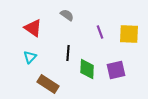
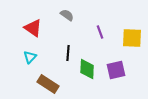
yellow square: moved 3 px right, 4 px down
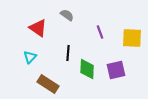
red triangle: moved 5 px right
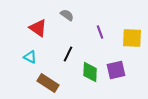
black line: moved 1 px down; rotated 21 degrees clockwise
cyan triangle: rotated 48 degrees counterclockwise
green diamond: moved 3 px right, 3 px down
brown rectangle: moved 1 px up
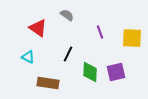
cyan triangle: moved 2 px left
purple square: moved 2 px down
brown rectangle: rotated 25 degrees counterclockwise
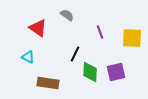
black line: moved 7 px right
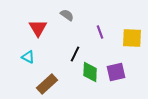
red triangle: rotated 24 degrees clockwise
brown rectangle: moved 1 px left, 1 px down; rotated 50 degrees counterclockwise
